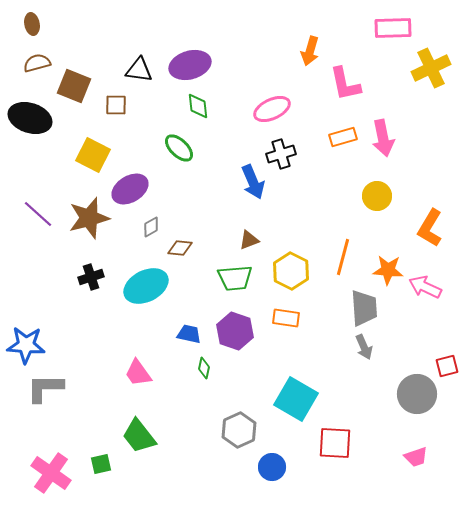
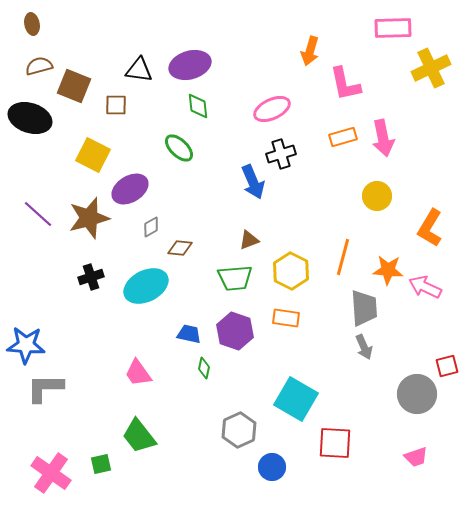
brown semicircle at (37, 63): moved 2 px right, 3 px down
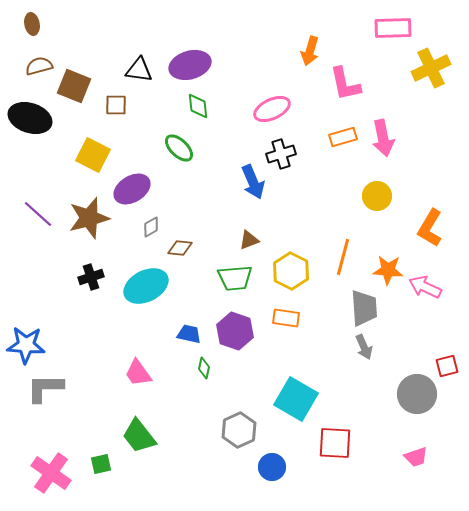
purple ellipse at (130, 189): moved 2 px right
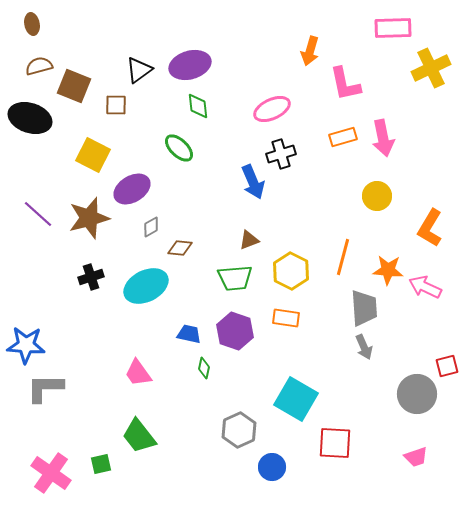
black triangle at (139, 70): rotated 44 degrees counterclockwise
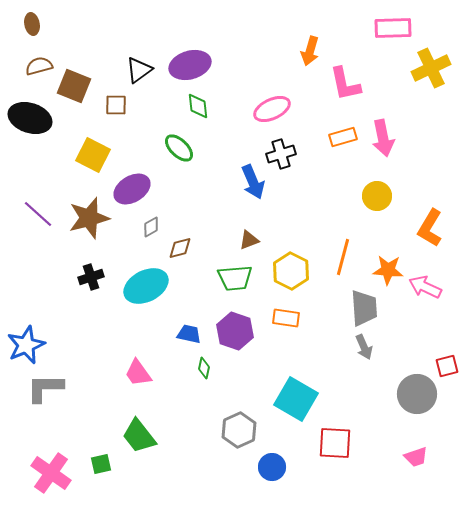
brown diamond at (180, 248): rotated 20 degrees counterclockwise
blue star at (26, 345): rotated 27 degrees counterclockwise
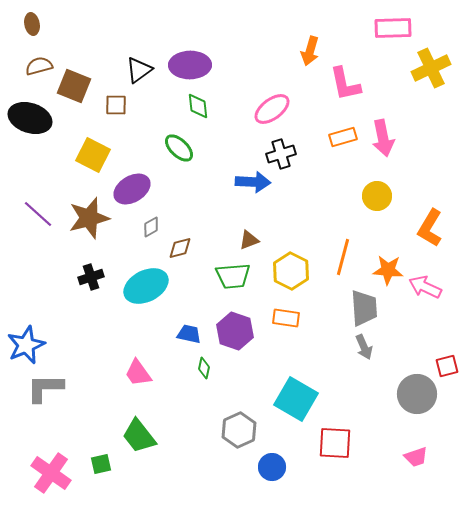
purple ellipse at (190, 65): rotated 15 degrees clockwise
pink ellipse at (272, 109): rotated 12 degrees counterclockwise
blue arrow at (253, 182): rotated 64 degrees counterclockwise
green trapezoid at (235, 278): moved 2 px left, 2 px up
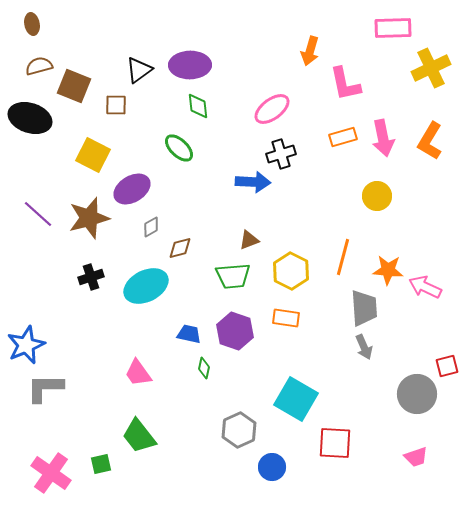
orange L-shape at (430, 228): moved 87 px up
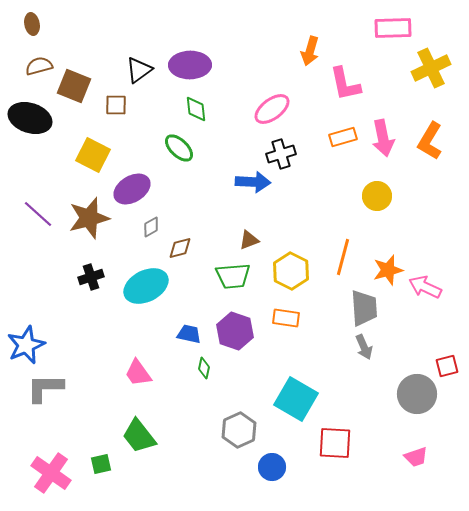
green diamond at (198, 106): moved 2 px left, 3 px down
orange star at (388, 270): rotated 20 degrees counterclockwise
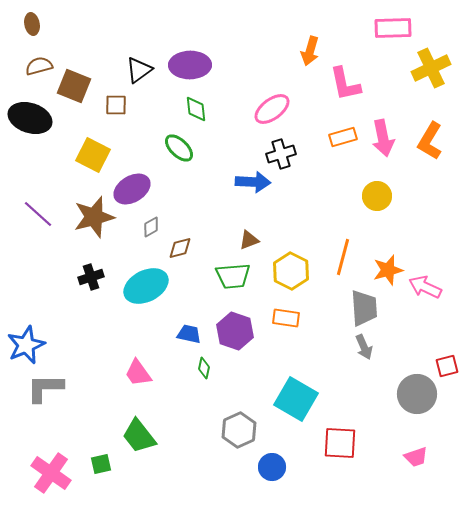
brown star at (89, 218): moved 5 px right, 1 px up
red square at (335, 443): moved 5 px right
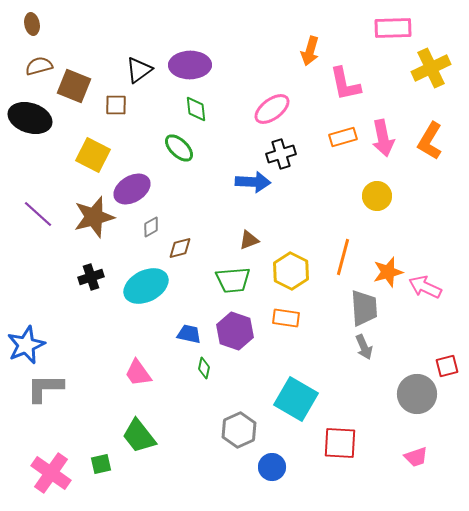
orange star at (388, 270): moved 2 px down
green trapezoid at (233, 276): moved 4 px down
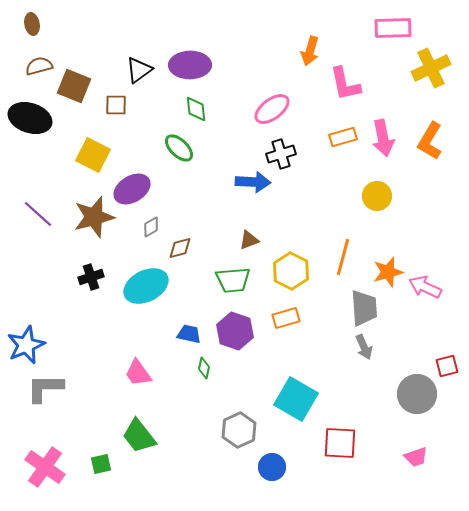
orange rectangle at (286, 318): rotated 24 degrees counterclockwise
pink cross at (51, 473): moved 6 px left, 6 px up
